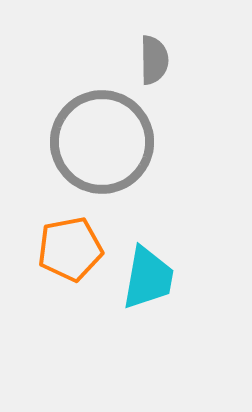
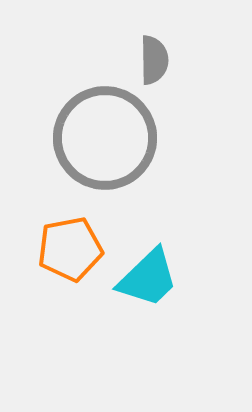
gray circle: moved 3 px right, 4 px up
cyan trapezoid: rotated 36 degrees clockwise
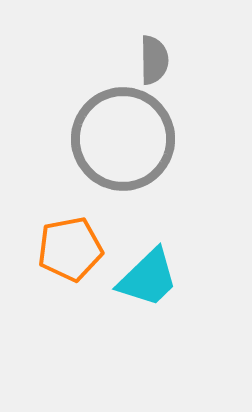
gray circle: moved 18 px right, 1 px down
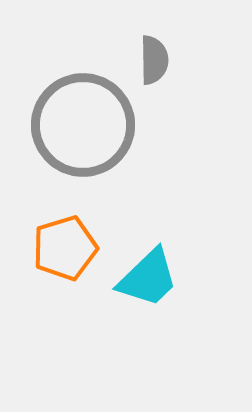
gray circle: moved 40 px left, 14 px up
orange pentagon: moved 5 px left, 1 px up; rotated 6 degrees counterclockwise
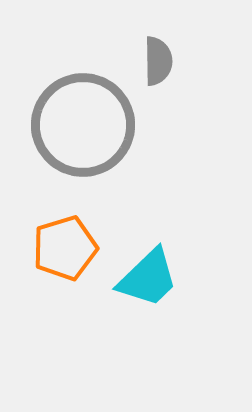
gray semicircle: moved 4 px right, 1 px down
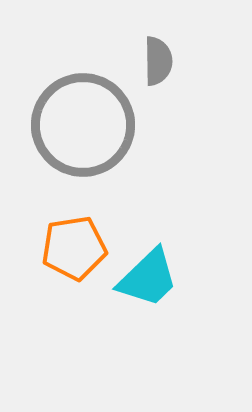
orange pentagon: moved 9 px right; rotated 8 degrees clockwise
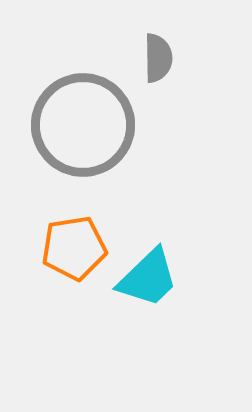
gray semicircle: moved 3 px up
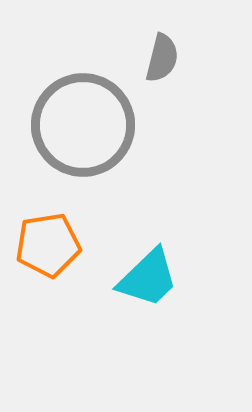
gray semicircle: moved 4 px right; rotated 15 degrees clockwise
orange pentagon: moved 26 px left, 3 px up
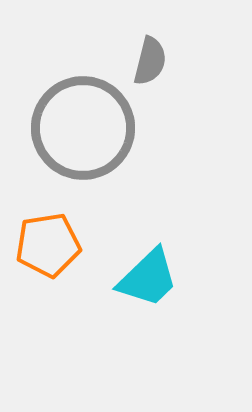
gray semicircle: moved 12 px left, 3 px down
gray circle: moved 3 px down
